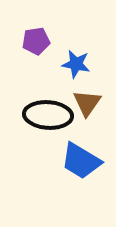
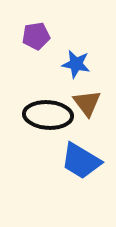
purple pentagon: moved 5 px up
brown triangle: rotated 12 degrees counterclockwise
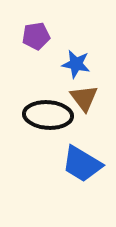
brown triangle: moved 3 px left, 5 px up
blue trapezoid: moved 1 px right, 3 px down
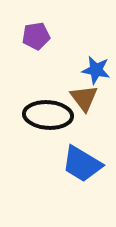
blue star: moved 20 px right, 6 px down
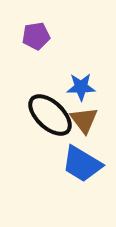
blue star: moved 15 px left, 17 px down; rotated 12 degrees counterclockwise
brown triangle: moved 22 px down
black ellipse: moved 2 px right; rotated 39 degrees clockwise
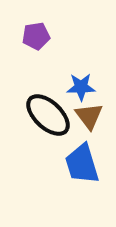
black ellipse: moved 2 px left
brown triangle: moved 5 px right, 4 px up
blue trapezoid: rotated 42 degrees clockwise
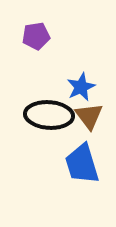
blue star: rotated 24 degrees counterclockwise
black ellipse: moved 1 px right; rotated 39 degrees counterclockwise
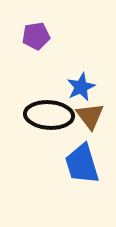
brown triangle: moved 1 px right
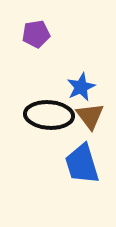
purple pentagon: moved 2 px up
